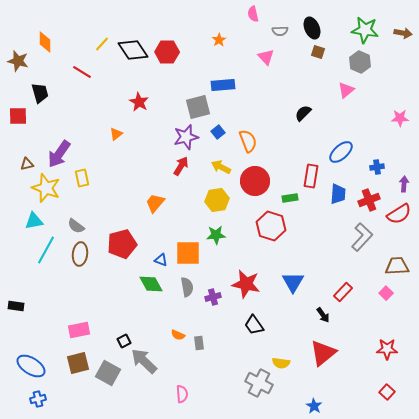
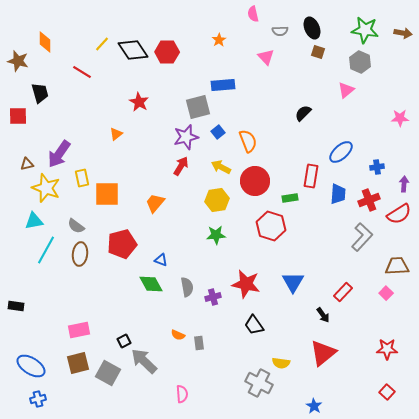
orange square at (188, 253): moved 81 px left, 59 px up
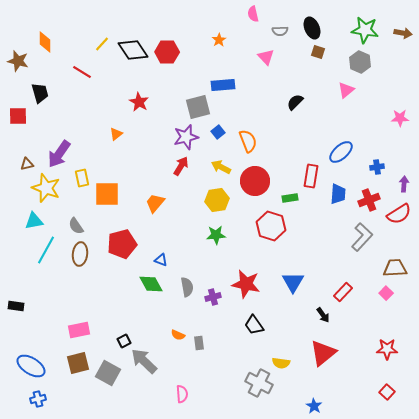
black semicircle at (303, 113): moved 8 px left, 11 px up
gray semicircle at (76, 226): rotated 18 degrees clockwise
brown trapezoid at (397, 266): moved 2 px left, 2 px down
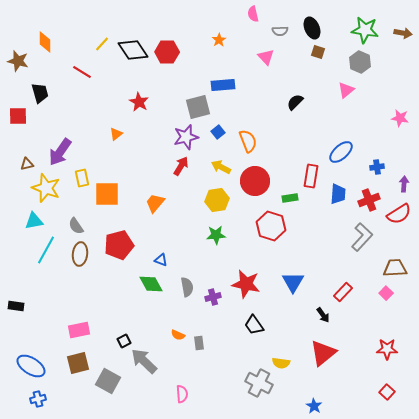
pink star at (400, 118): rotated 12 degrees clockwise
purple arrow at (59, 154): moved 1 px right, 2 px up
red pentagon at (122, 244): moved 3 px left, 1 px down
gray square at (108, 373): moved 8 px down
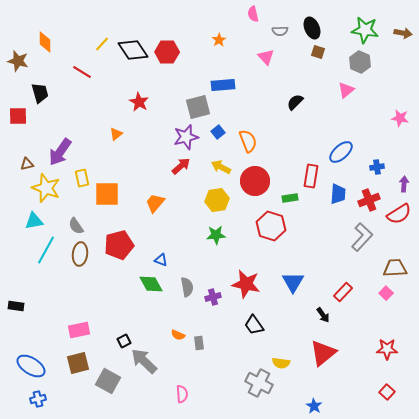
red arrow at (181, 166): rotated 18 degrees clockwise
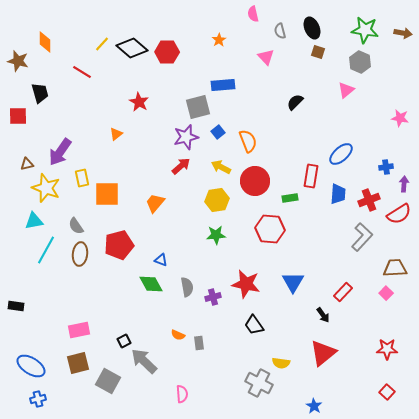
gray semicircle at (280, 31): rotated 77 degrees clockwise
black diamond at (133, 50): moved 1 px left, 2 px up; rotated 16 degrees counterclockwise
blue ellipse at (341, 152): moved 2 px down
blue cross at (377, 167): moved 9 px right
red hexagon at (271, 226): moved 1 px left, 3 px down; rotated 12 degrees counterclockwise
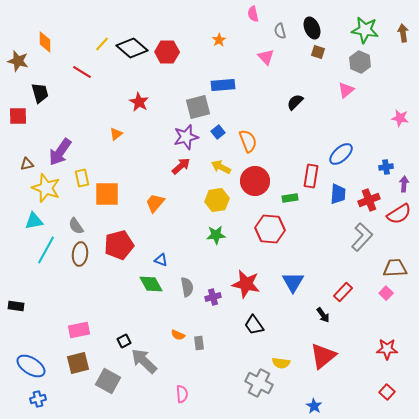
brown arrow at (403, 33): rotated 108 degrees counterclockwise
red triangle at (323, 353): moved 3 px down
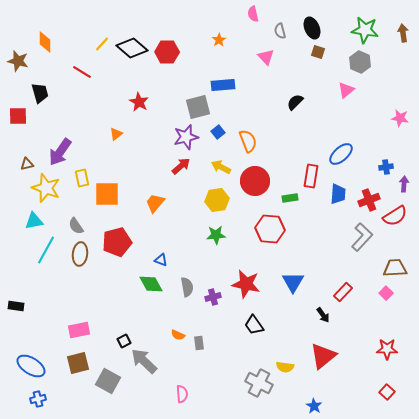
red semicircle at (399, 214): moved 4 px left, 2 px down
red pentagon at (119, 245): moved 2 px left, 3 px up
yellow semicircle at (281, 363): moved 4 px right, 4 px down
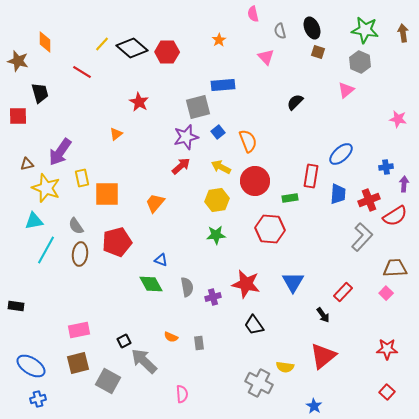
pink star at (400, 118): moved 2 px left, 1 px down
orange semicircle at (178, 335): moved 7 px left, 2 px down
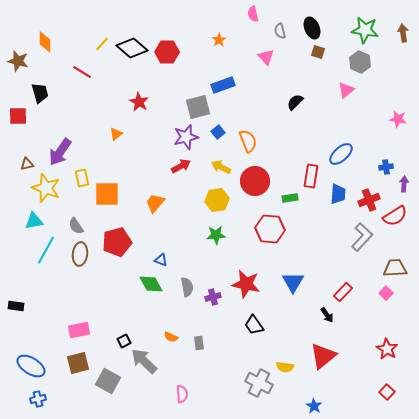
blue rectangle at (223, 85): rotated 15 degrees counterclockwise
red arrow at (181, 166): rotated 12 degrees clockwise
black arrow at (323, 315): moved 4 px right
red star at (387, 349): rotated 30 degrees clockwise
